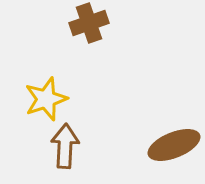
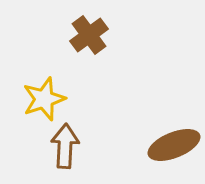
brown cross: moved 12 px down; rotated 18 degrees counterclockwise
yellow star: moved 2 px left
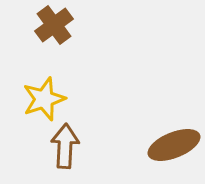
brown cross: moved 35 px left, 10 px up
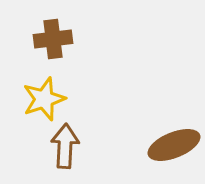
brown cross: moved 1 px left, 14 px down; rotated 30 degrees clockwise
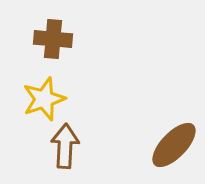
brown cross: rotated 12 degrees clockwise
brown ellipse: rotated 24 degrees counterclockwise
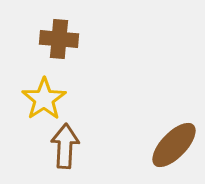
brown cross: moved 6 px right
yellow star: rotated 15 degrees counterclockwise
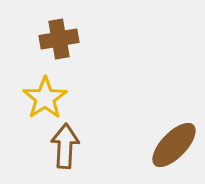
brown cross: rotated 15 degrees counterclockwise
yellow star: moved 1 px right, 1 px up
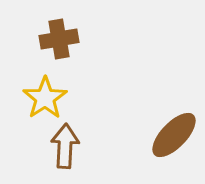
brown ellipse: moved 10 px up
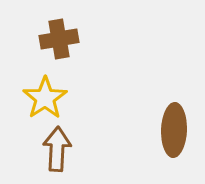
brown ellipse: moved 5 px up; rotated 42 degrees counterclockwise
brown arrow: moved 8 px left, 3 px down
